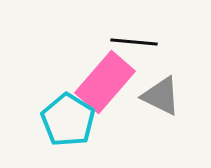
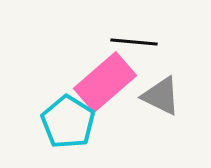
pink rectangle: rotated 8 degrees clockwise
cyan pentagon: moved 2 px down
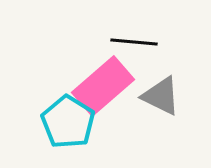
pink rectangle: moved 2 px left, 4 px down
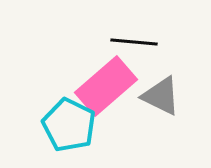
pink rectangle: moved 3 px right
cyan pentagon: moved 1 px right, 3 px down; rotated 6 degrees counterclockwise
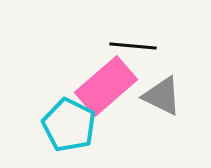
black line: moved 1 px left, 4 px down
gray triangle: moved 1 px right
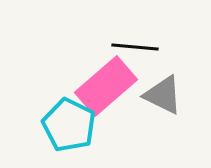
black line: moved 2 px right, 1 px down
gray triangle: moved 1 px right, 1 px up
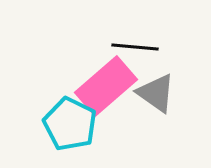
gray triangle: moved 7 px left, 2 px up; rotated 9 degrees clockwise
cyan pentagon: moved 1 px right, 1 px up
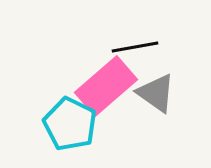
black line: rotated 15 degrees counterclockwise
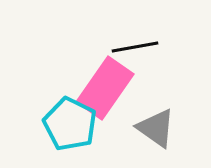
pink rectangle: moved 1 px left, 2 px down; rotated 14 degrees counterclockwise
gray triangle: moved 35 px down
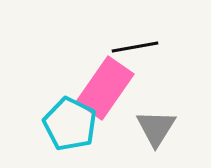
gray triangle: rotated 27 degrees clockwise
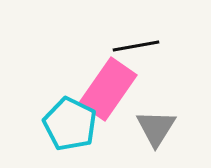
black line: moved 1 px right, 1 px up
pink rectangle: moved 3 px right, 1 px down
